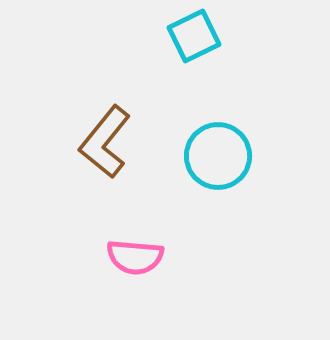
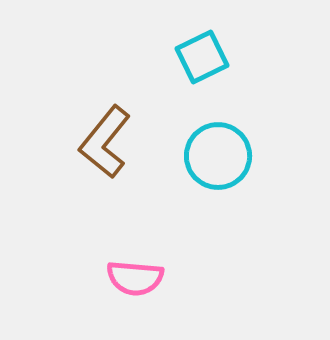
cyan square: moved 8 px right, 21 px down
pink semicircle: moved 21 px down
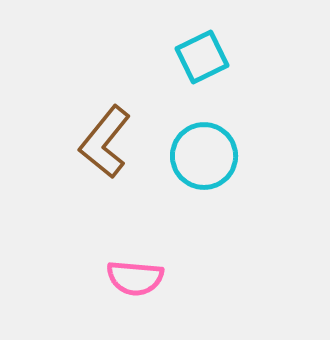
cyan circle: moved 14 px left
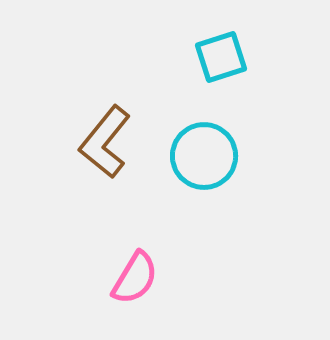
cyan square: moved 19 px right; rotated 8 degrees clockwise
pink semicircle: rotated 64 degrees counterclockwise
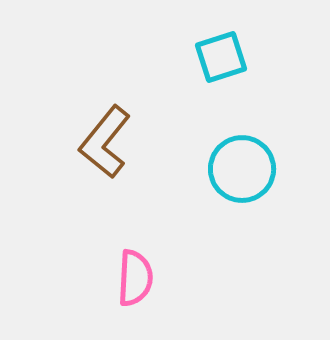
cyan circle: moved 38 px right, 13 px down
pink semicircle: rotated 28 degrees counterclockwise
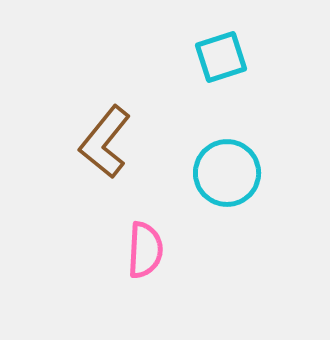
cyan circle: moved 15 px left, 4 px down
pink semicircle: moved 10 px right, 28 px up
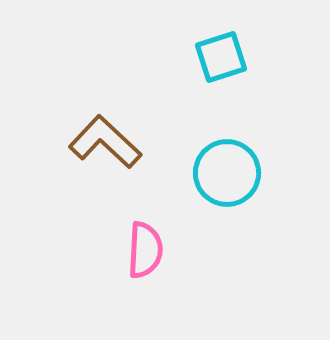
brown L-shape: rotated 94 degrees clockwise
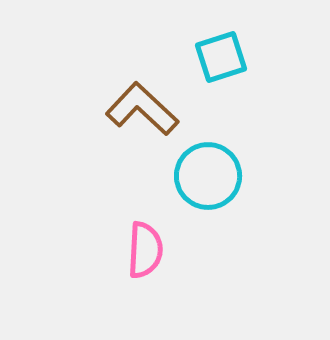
brown L-shape: moved 37 px right, 33 px up
cyan circle: moved 19 px left, 3 px down
